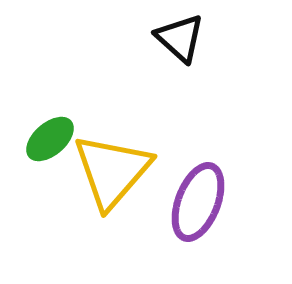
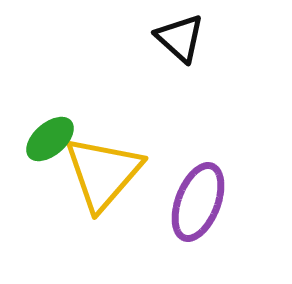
yellow triangle: moved 9 px left, 2 px down
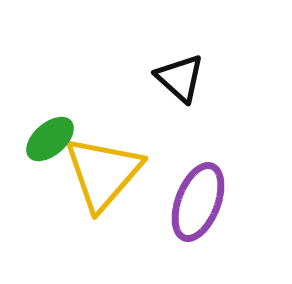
black triangle: moved 40 px down
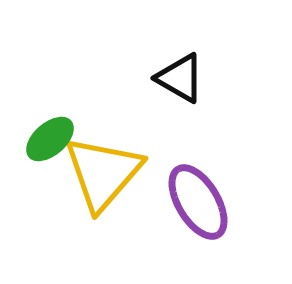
black triangle: rotated 12 degrees counterclockwise
purple ellipse: rotated 52 degrees counterclockwise
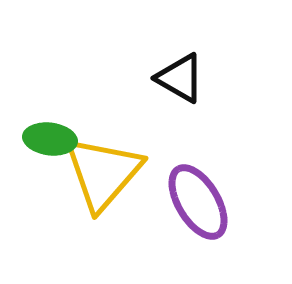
green ellipse: rotated 48 degrees clockwise
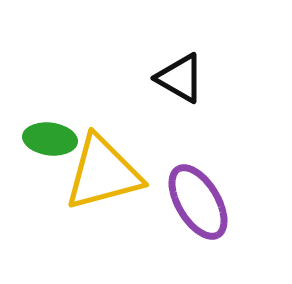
yellow triangle: rotated 34 degrees clockwise
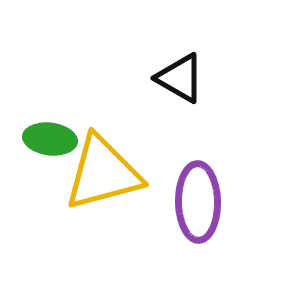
purple ellipse: rotated 30 degrees clockwise
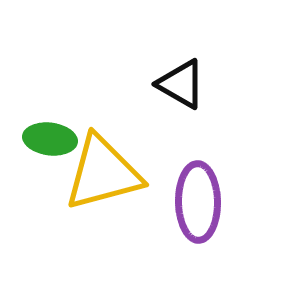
black triangle: moved 1 px right, 6 px down
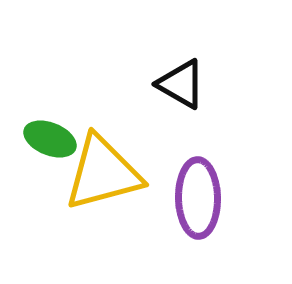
green ellipse: rotated 15 degrees clockwise
purple ellipse: moved 4 px up
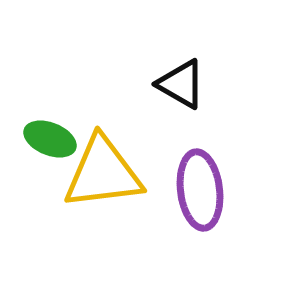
yellow triangle: rotated 8 degrees clockwise
purple ellipse: moved 2 px right, 8 px up; rotated 6 degrees counterclockwise
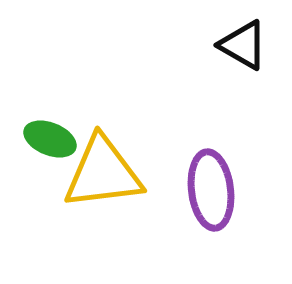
black triangle: moved 62 px right, 39 px up
purple ellipse: moved 11 px right
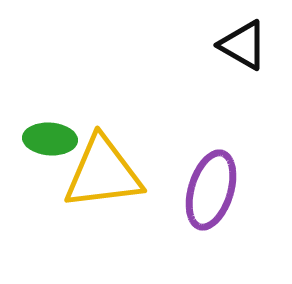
green ellipse: rotated 18 degrees counterclockwise
purple ellipse: rotated 24 degrees clockwise
